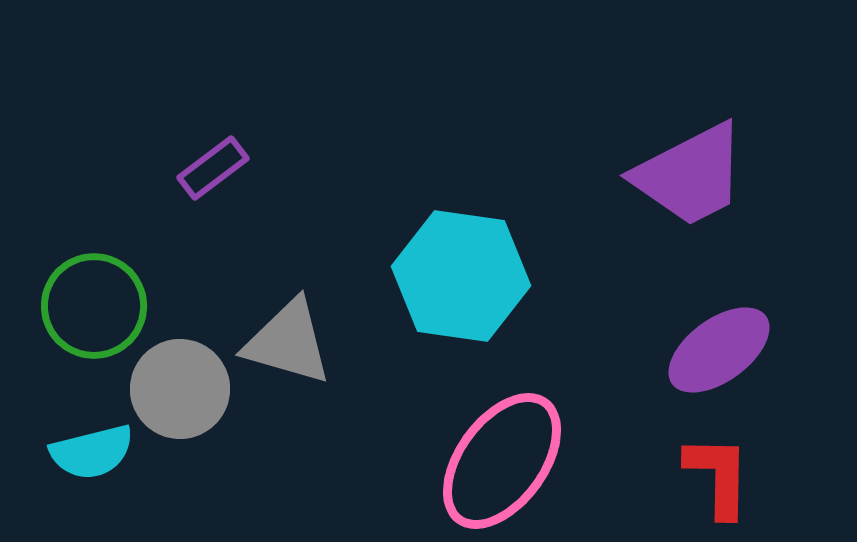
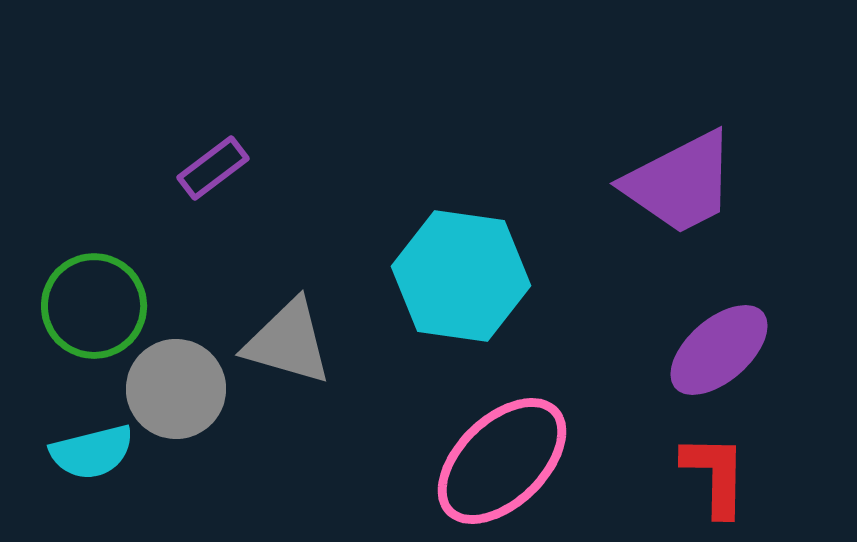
purple trapezoid: moved 10 px left, 8 px down
purple ellipse: rotated 5 degrees counterclockwise
gray circle: moved 4 px left
pink ellipse: rotated 10 degrees clockwise
red L-shape: moved 3 px left, 1 px up
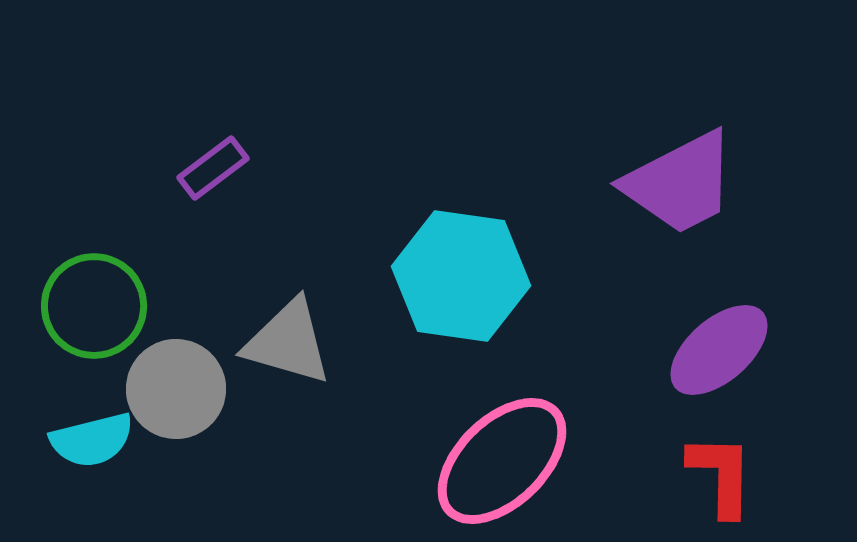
cyan semicircle: moved 12 px up
red L-shape: moved 6 px right
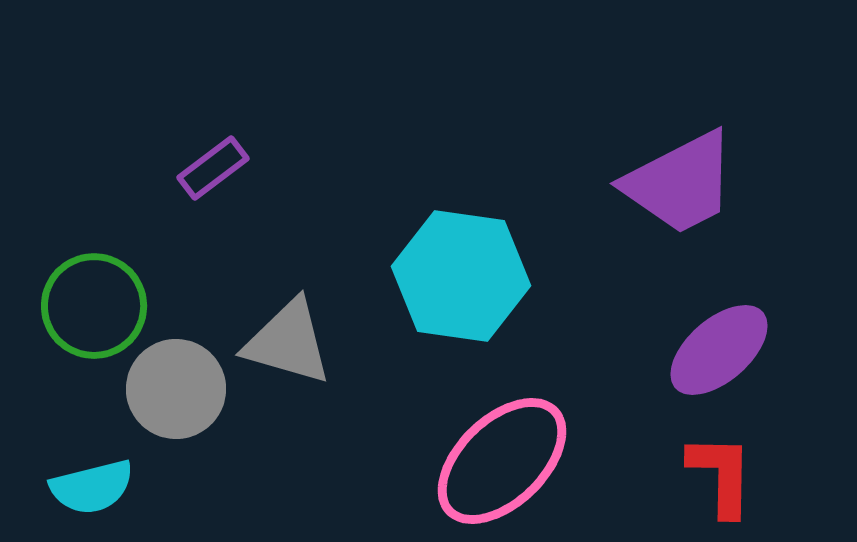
cyan semicircle: moved 47 px down
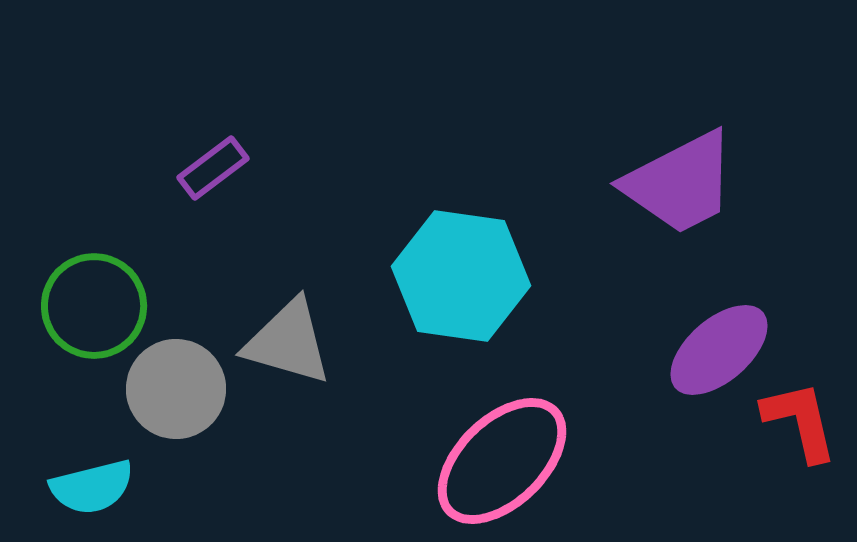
red L-shape: moved 79 px right, 54 px up; rotated 14 degrees counterclockwise
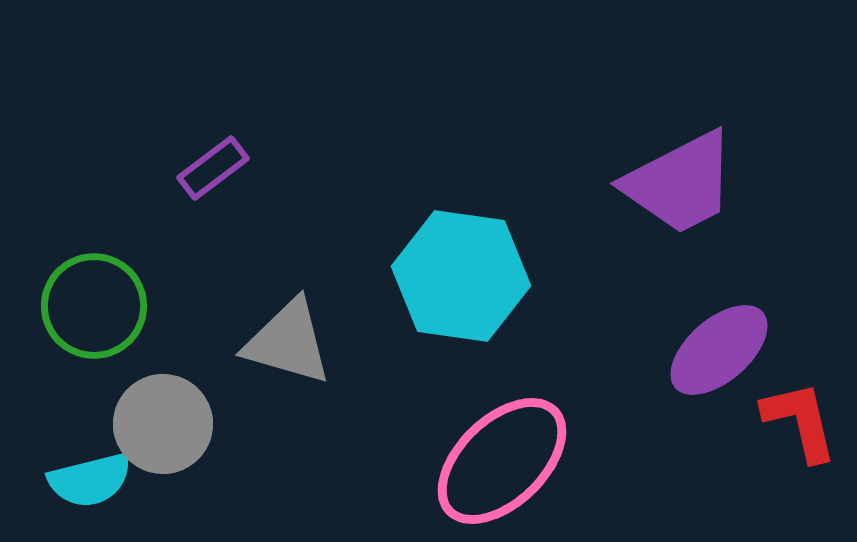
gray circle: moved 13 px left, 35 px down
cyan semicircle: moved 2 px left, 7 px up
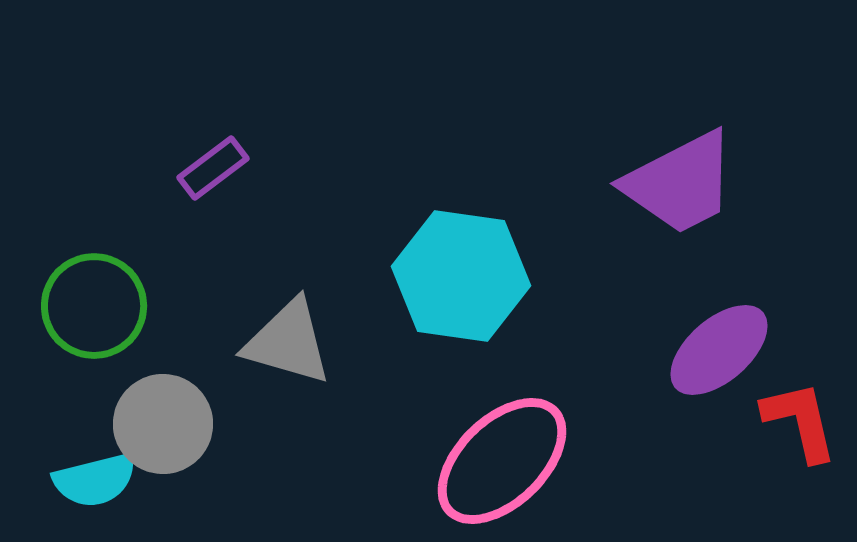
cyan semicircle: moved 5 px right
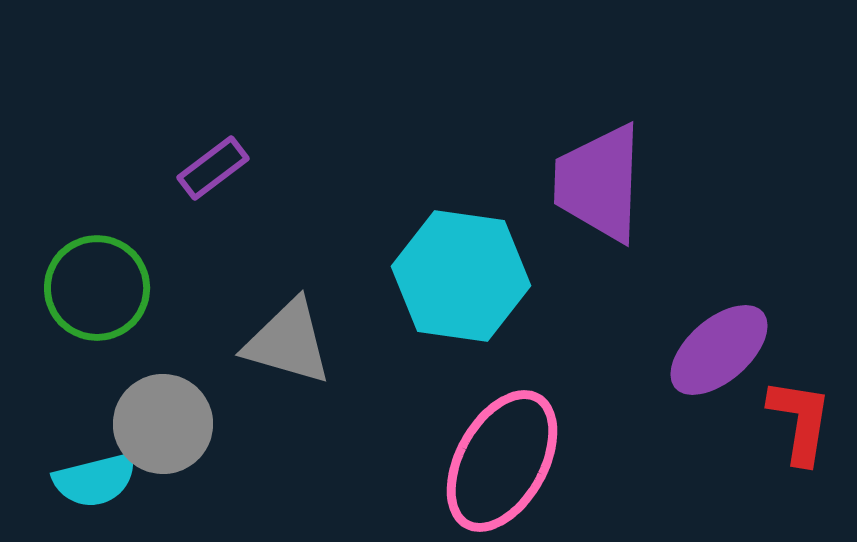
purple trapezoid: moved 81 px left; rotated 119 degrees clockwise
green circle: moved 3 px right, 18 px up
red L-shape: rotated 22 degrees clockwise
pink ellipse: rotated 17 degrees counterclockwise
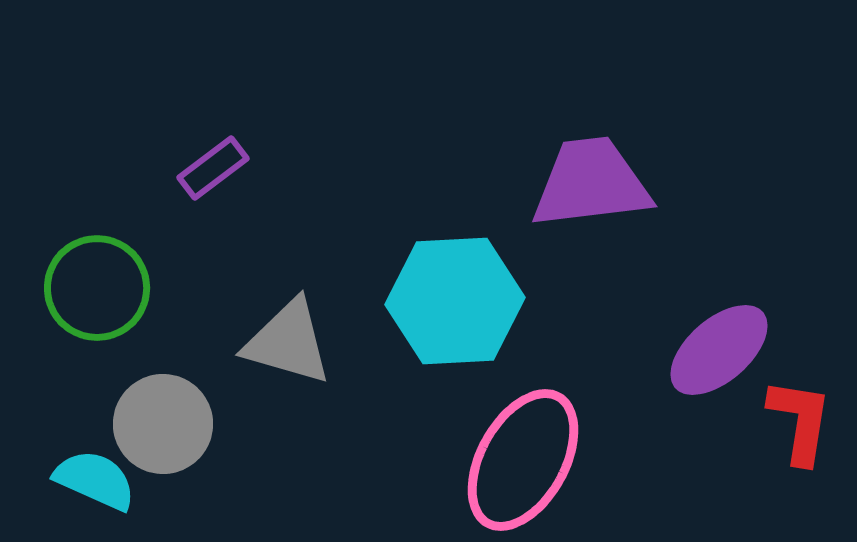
purple trapezoid: moved 8 px left; rotated 81 degrees clockwise
cyan hexagon: moved 6 px left, 25 px down; rotated 11 degrees counterclockwise
pink ellipse: moved 21 px right, 1 px up
cyan semicircle: rotated 142 degrees counterclockwise
